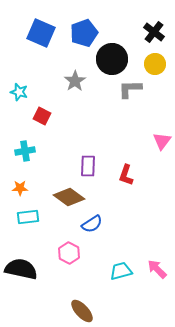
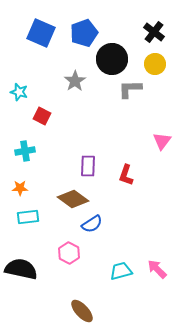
brown diamond: moved 4 px right, 2 px down
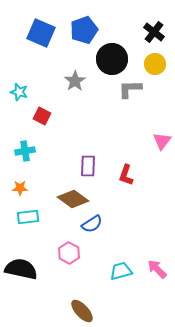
blue pentagon: moved 3 px up
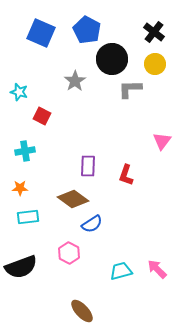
blue pentagon: moved 3 px right; rotated 24 degrees counterclockwise
black semicircle: moved 2 px up; rotated 148 degrees clockwise
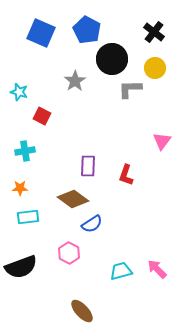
yellow circle: moved 4 px down
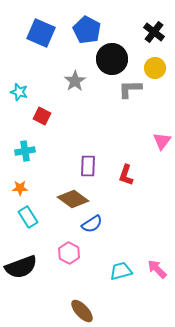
cyan rectangle: rotated 65 degrees clockwise
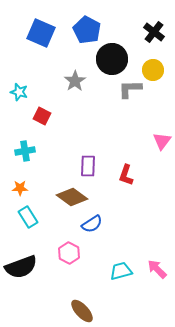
yellow circle: moved 2 px left, 2 px down
brown diamond: moved 1 px left, 2 px up
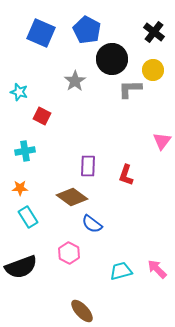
blue semicircle: rotated 70 degrees clockwise
